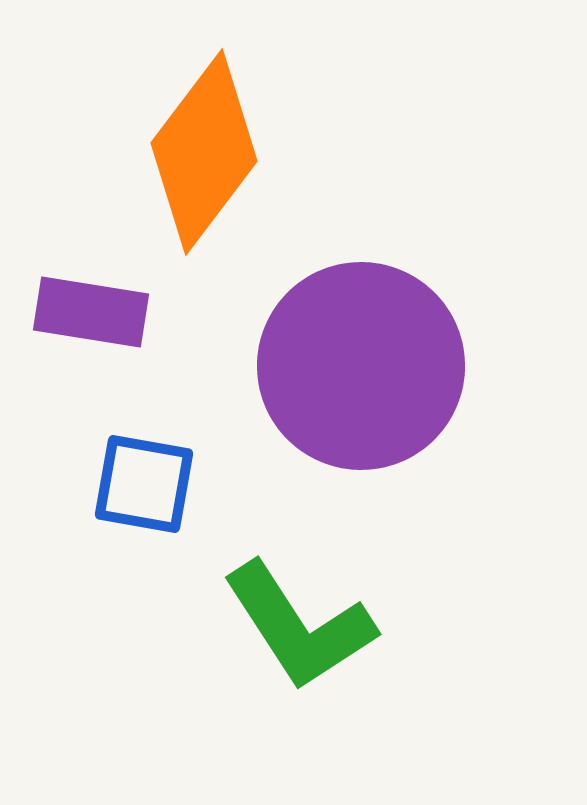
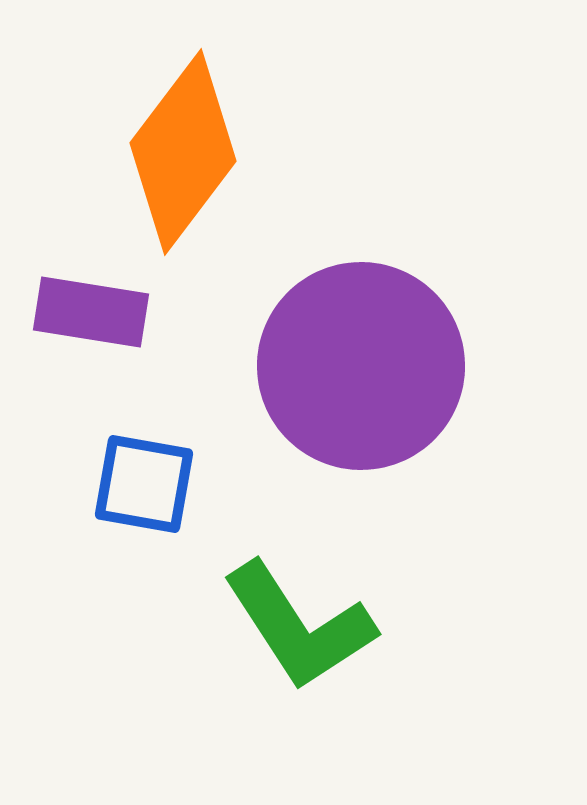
orange diamond: moved 21 px left
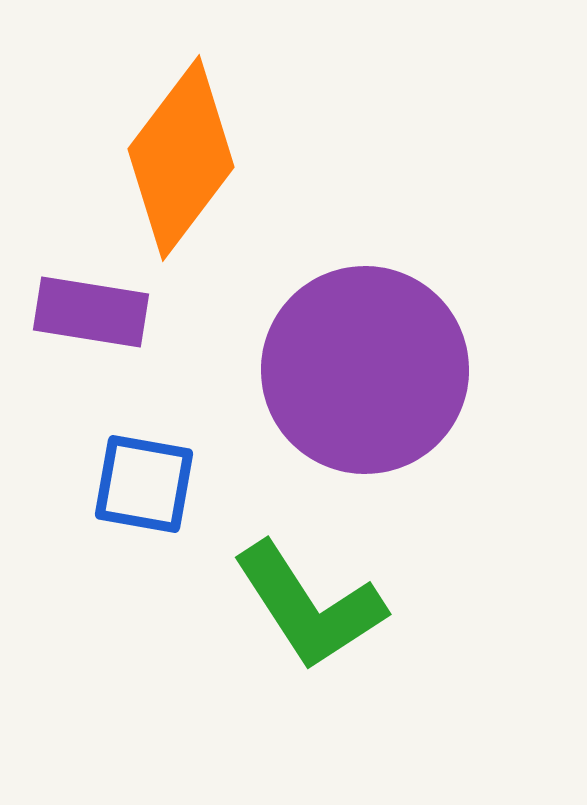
orange diamond: moved 2 px left, 6 px down
purple circle: moved 4 px right, 4 px down
green L-shape: moved 10 px right, 20 px up
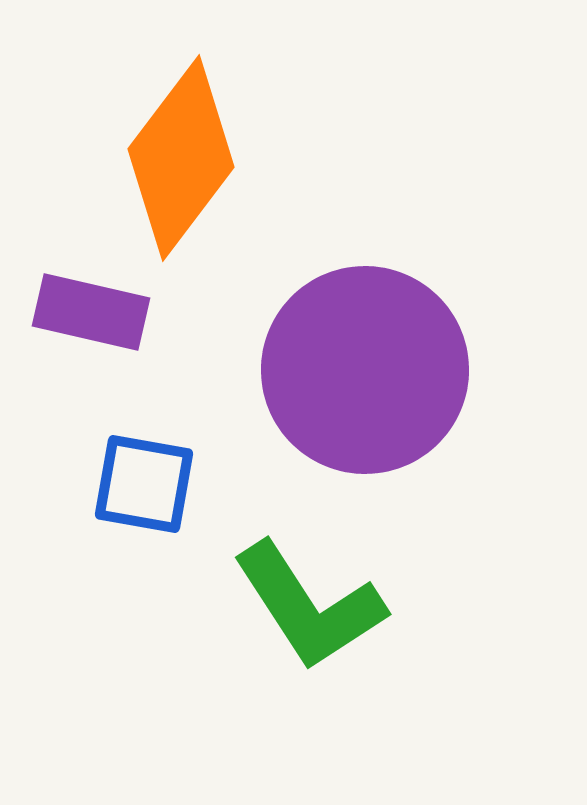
purple rectangle: rotated 4 degrees clockwise
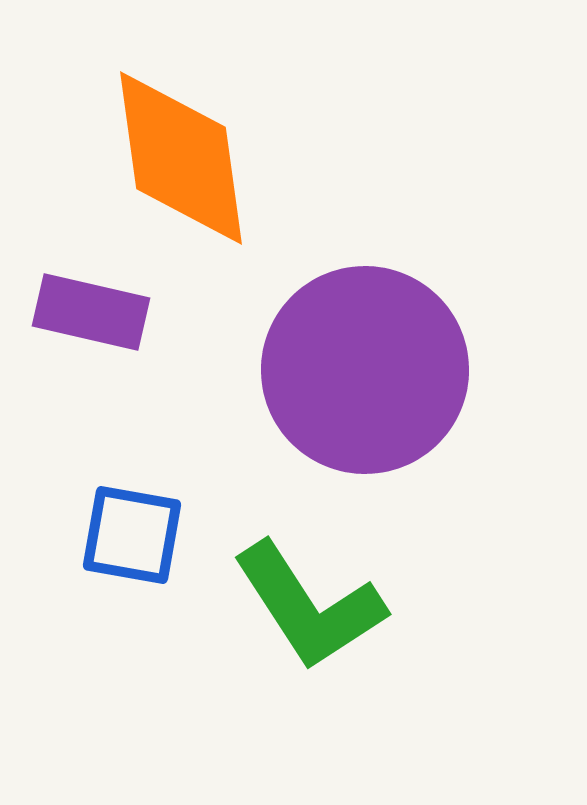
orange diamond: rotated 45 degrees counterclockwise
blue square: moved 12 px left, 51 px down
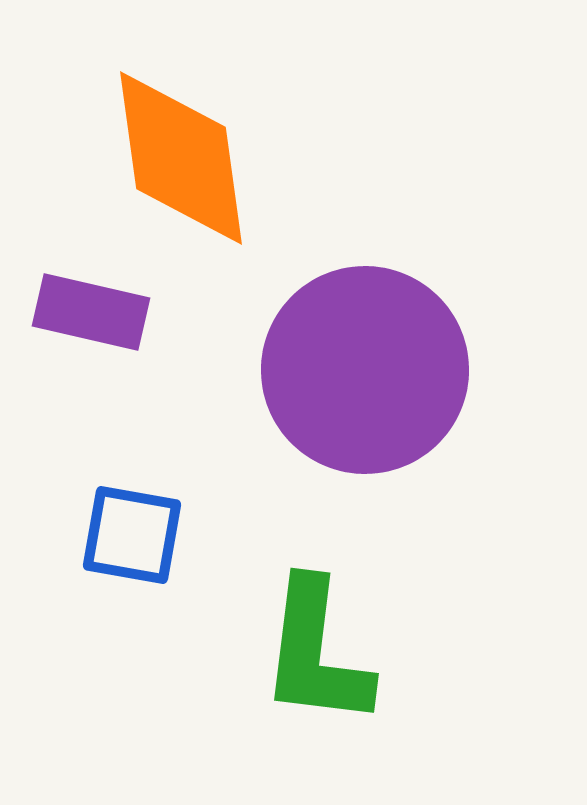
green L-shape: moved 7 px right, 47 px down; rotated 40 degrees clockwise
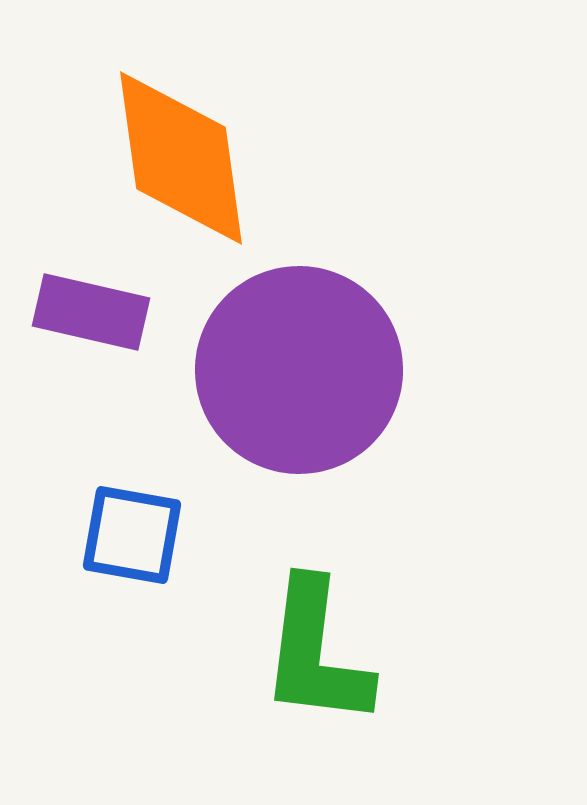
purple circle: moved 66 px left
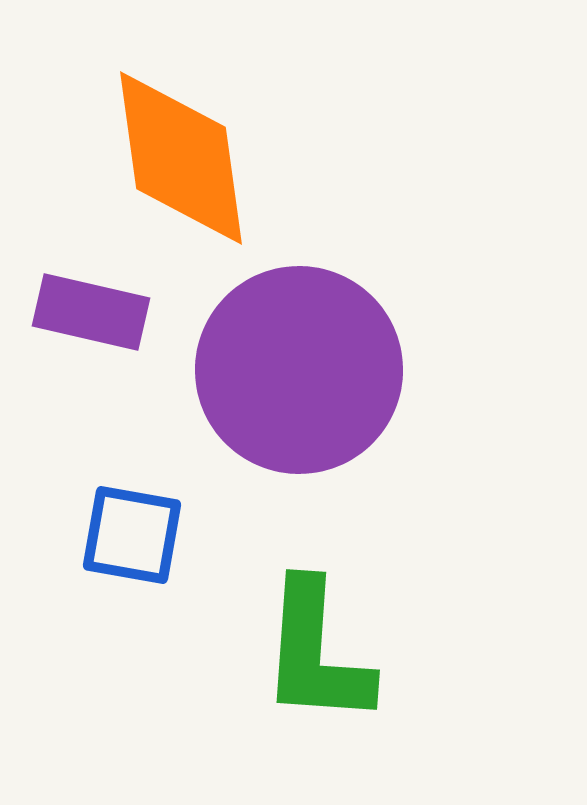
green L-shape: rotated 3 degrees counterclockwise
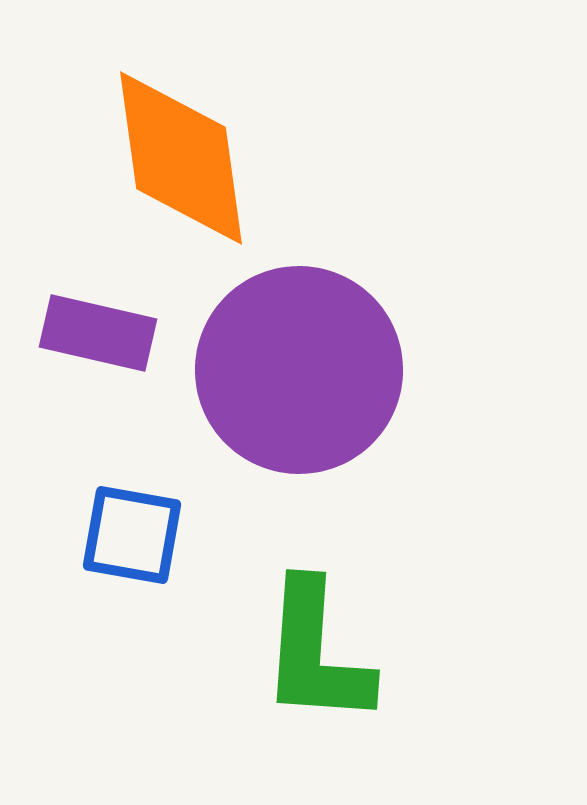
purple rectangle: moved 7 px right, 21 px down
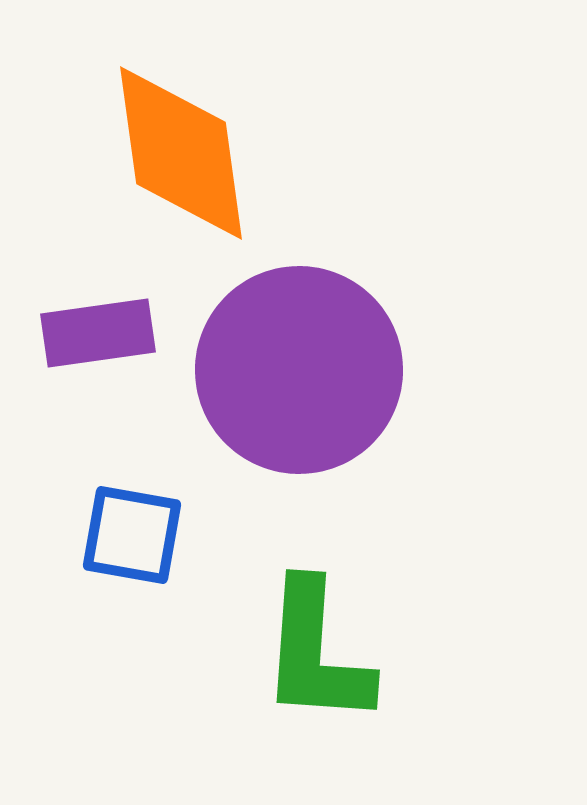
orange diamond: moved 5 px up
purple rectangle: rotated 21 degrees counterclockwise
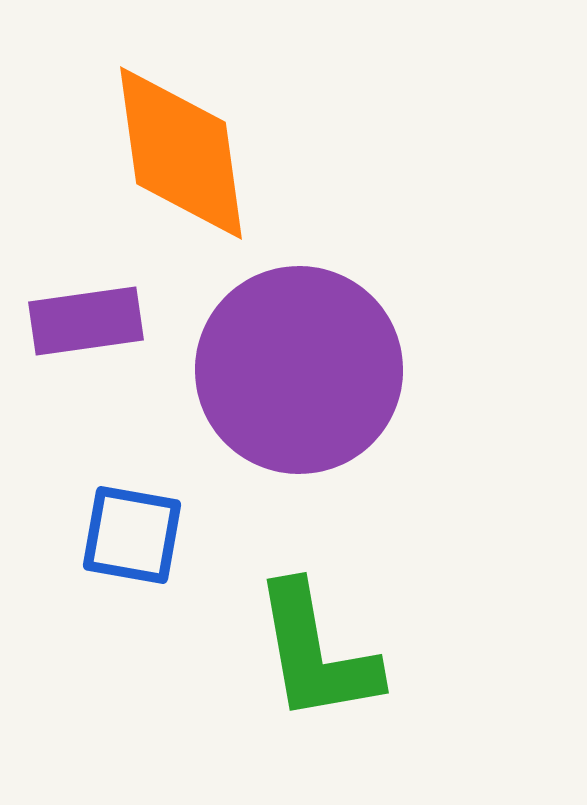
purple rectangle: moved 12 px left, 12 px up
green L-shape: rotated 14 degrees counterclockwise
